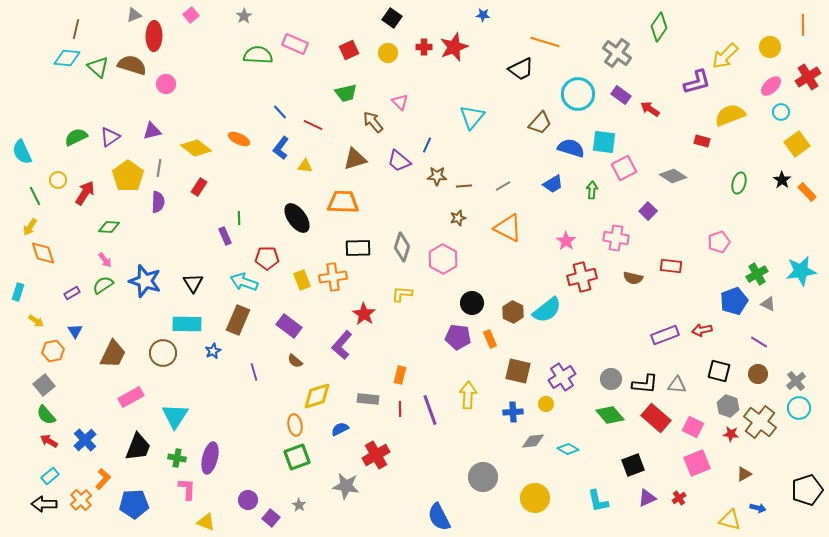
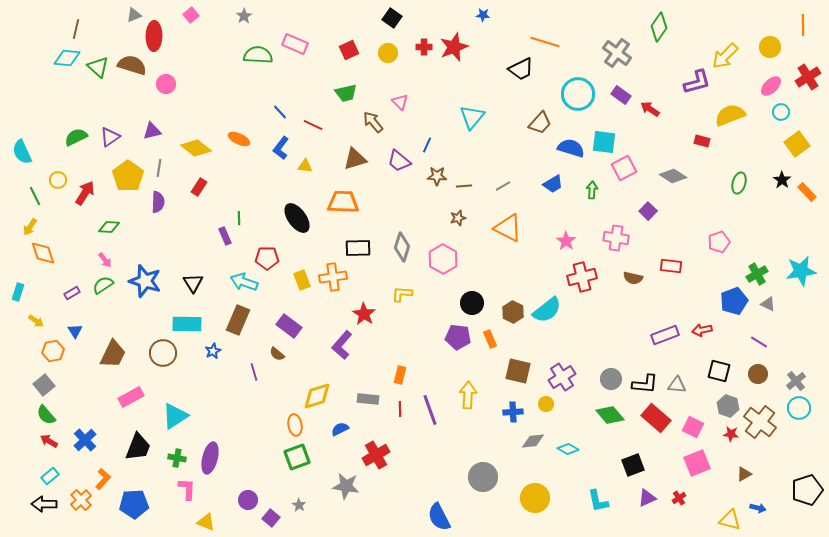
brown semicircle at (295, 361): moved 18 px left, 7 px up
cyan triangle at (175, 416): rotated 24 degrees clockwise
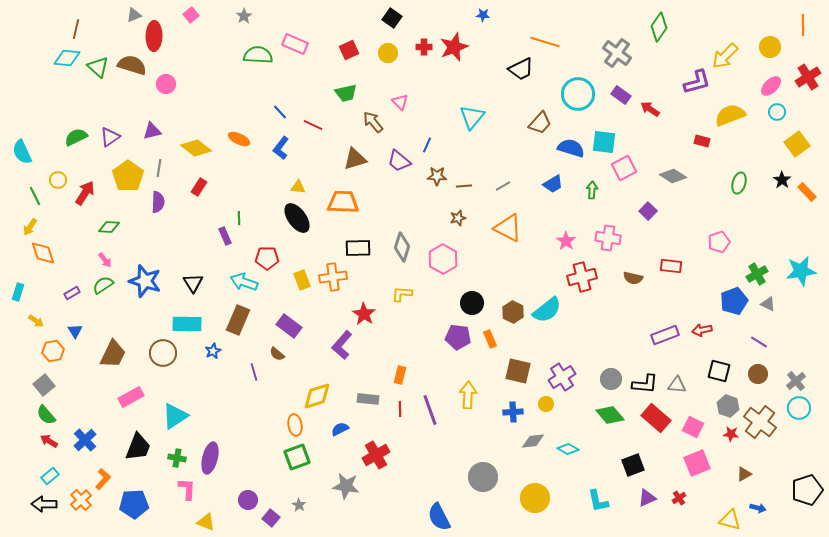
cyan circle at (781, 112): moved 4 px left
yellow triangle at (305, 166): moved 7 px left, 21 px down
pink cross at (616, 238): moved 8 px left
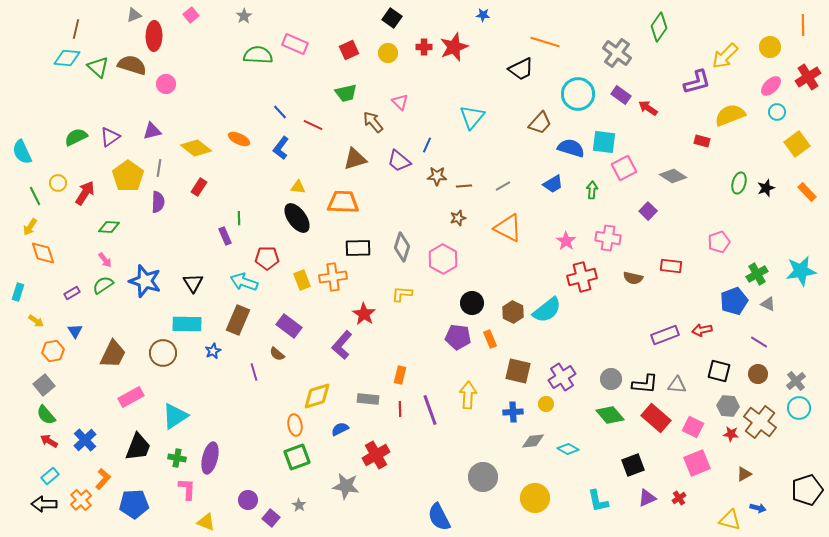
red arrow at (650, 109): moved 2 px left, 1 px up
yellow circle at (58, 180): moved 3 px down
black star at (782, 180): moved 16 px left, 8 px down; rotated 18 degrees clockwise
gray hexagon at (728, 406): rotated 15 degrees counterclockwise
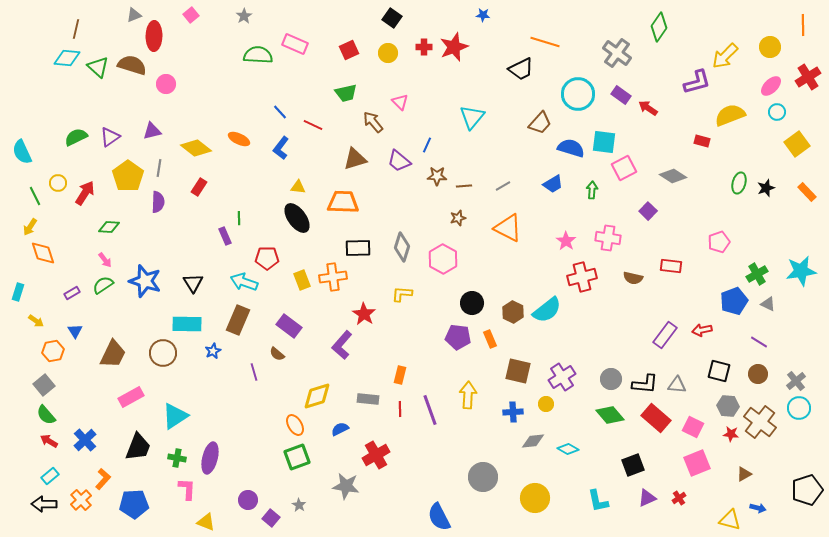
purple rectangle at (665, 335): rotated 32 degrees counterclockwise
orange ellipse at (295, 425): rotated 20 degrees counterclockwise
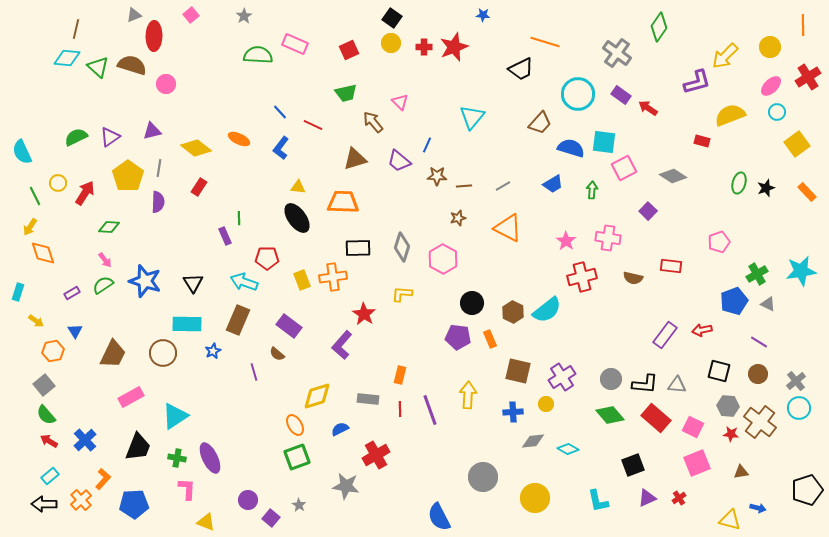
yellow circle at (388, 53): moved 3 px right, 10 px up
purple ellipse at (210, 458): rotated 40 degrees counterclockwise
brown triangle at (744, 474): moved 3 px left, 2 px up; rotated 21 degrees clockwise
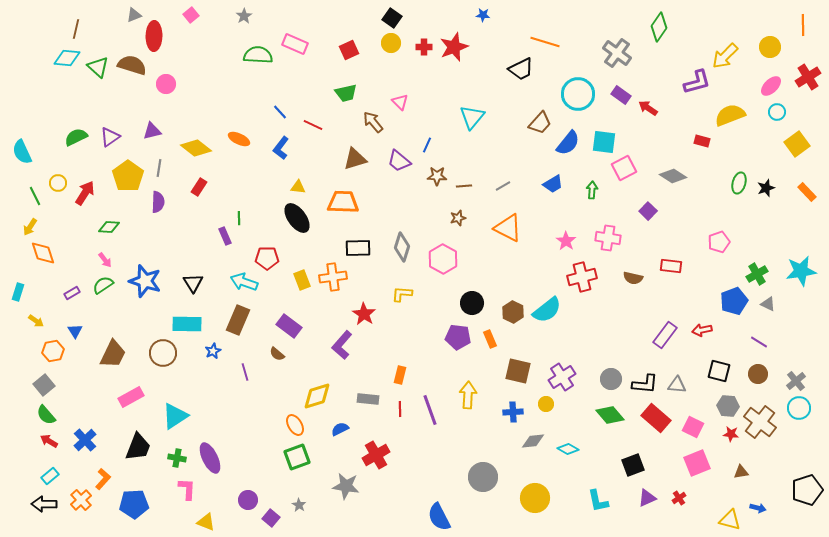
blue semicircle at (571, 148): moved 3 px left, 5 px up; rotated 112 degrees clockwise
purple line at (254, 372): moved 9 px left
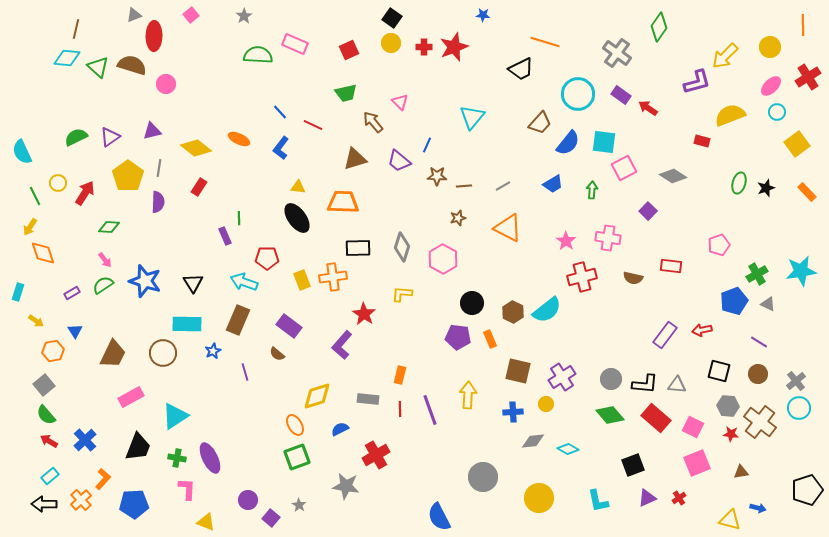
pink pentagon at (719, 242): moved 3 px down
yellow circle at (535, 498): moved 4 px right
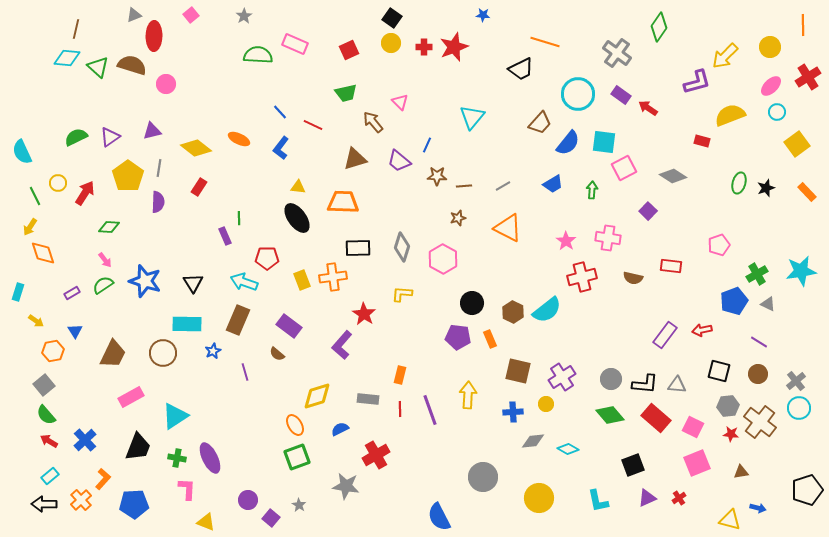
gray hexagon at (728, 406): rotated 10 degrees counterclockwise
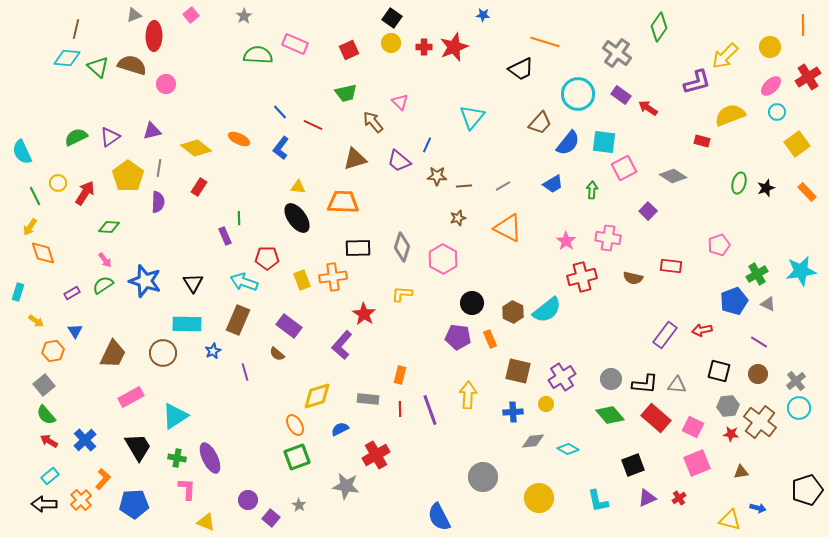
black trapezoid at (138, 447): rotated 52 degrees counterclockwise
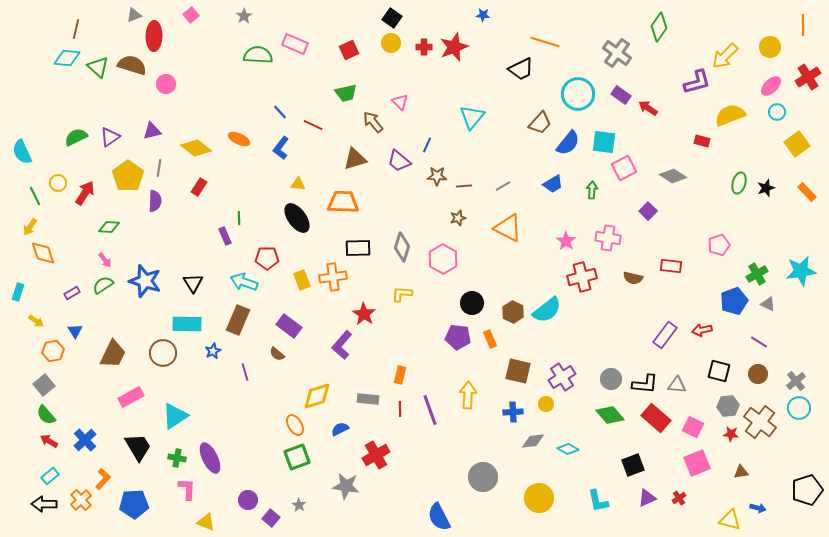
yellow triangle at (298, 187): moved 3 px up
purple semicircle at (158, 202): moved 3 px left, 1 px up
